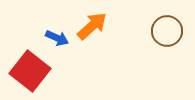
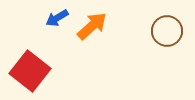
blue arrow: moved 20 px up; rotated 125 degrees clockwise
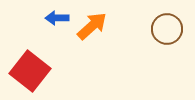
blue arrow: rotated 30 degrees clockwise
brown circle: moved 2 px up
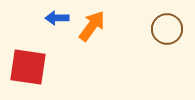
orange arrow: rotated 12 degrees counterclockwise
red square: moved 2 px left, 4 px up; rotated 30 degrees counterclockwise
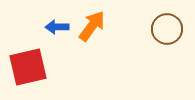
blue arrow: moved 9 px down
red square: rotated 21 degrees counterclockwise
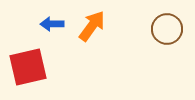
blue arrow: moved 5 px left, 3 px up
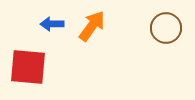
brown circle: moved 1 px left, 1 px up
red square: rotated 18 degrees clockwise
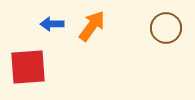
red square: rotated 9 degrees counterclockwise
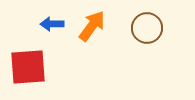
brown circle: moved 19 px left
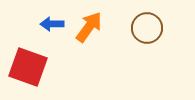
orange arrow: moved 3 px left, 1 px down
red square: rotated 24 degrees clockwise
